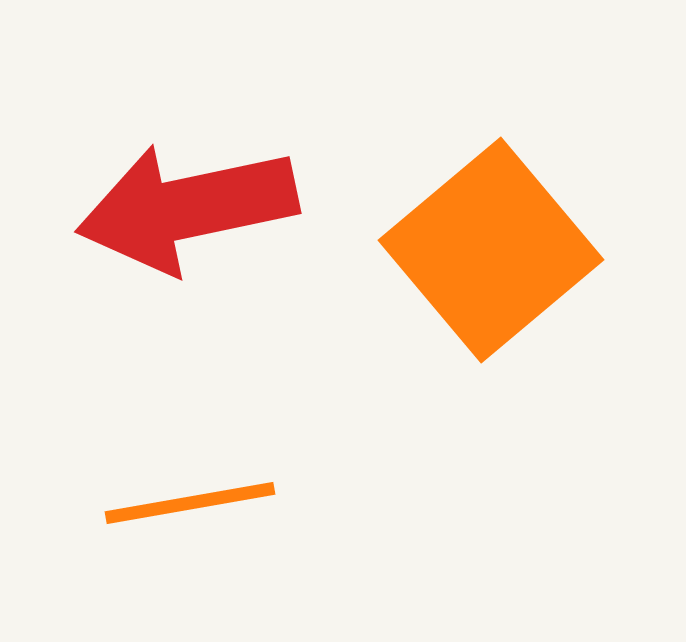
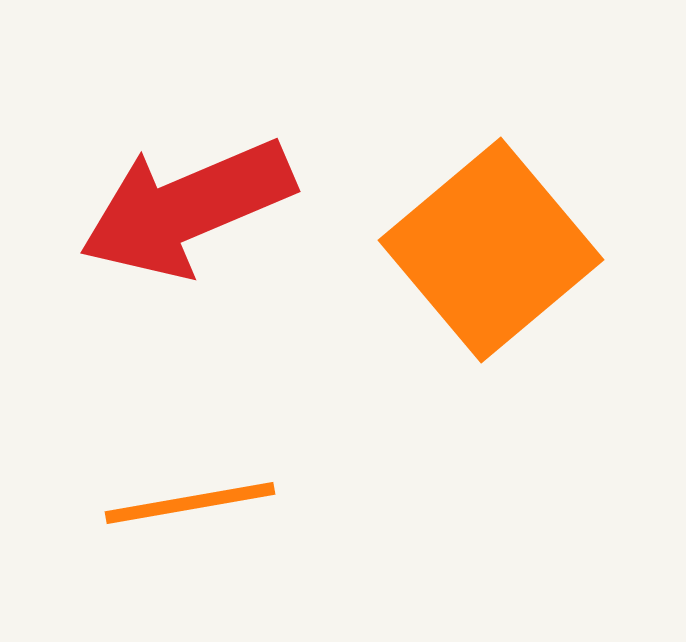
red arrow: rotated 11 degrees counterclockwise
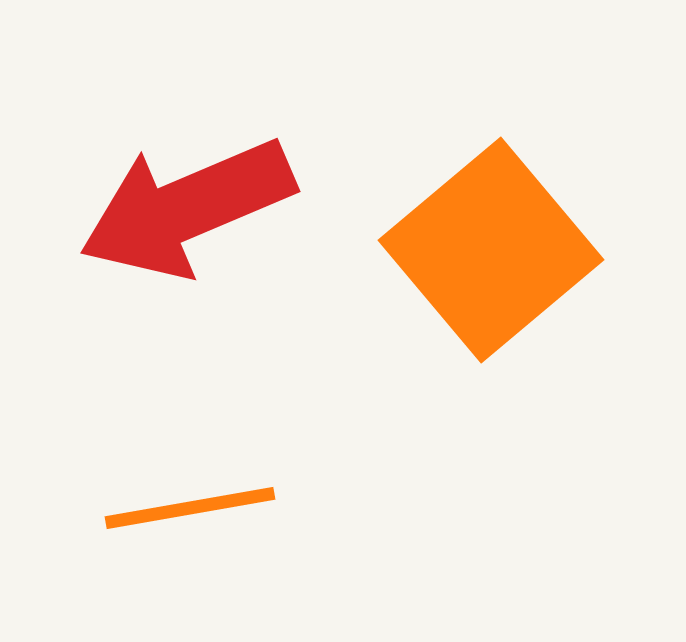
orange line: moved 5 px down
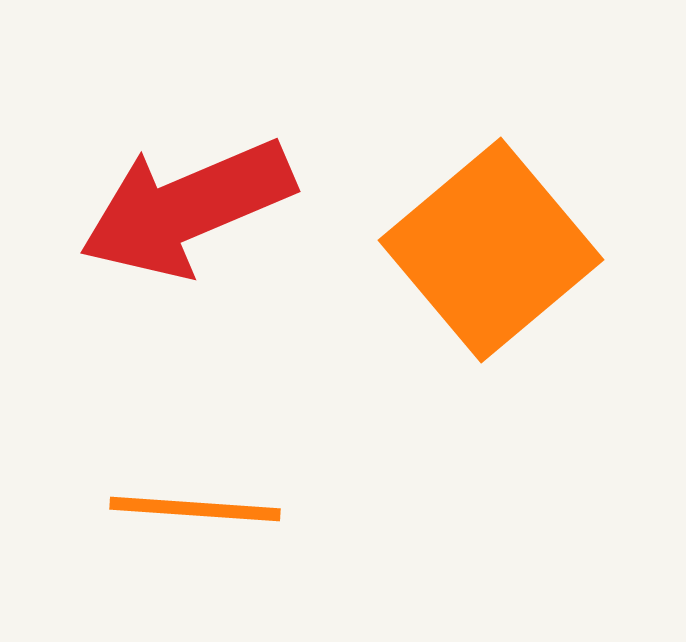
orange line: moved 5 px right, 1 px down; rotated 14 degrees clockwise
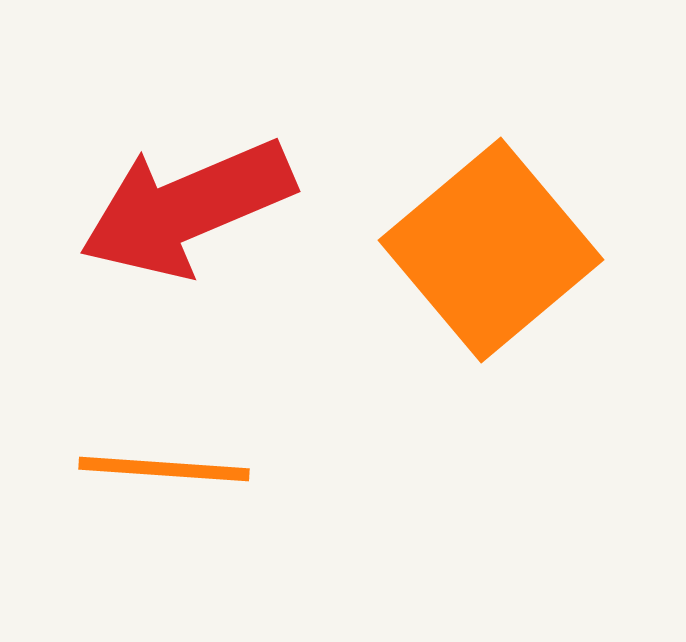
orange line: moved 31 px left, 40 px up
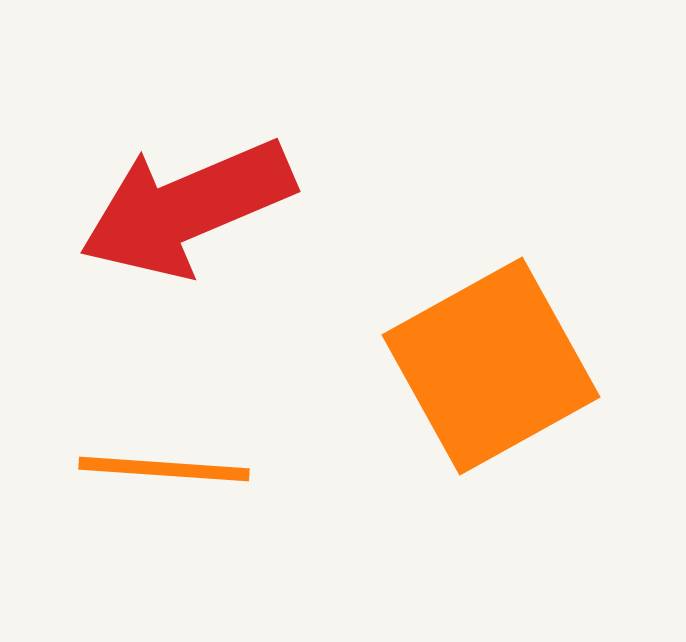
orange square: moved 116 px down; rotated 11 degrees clockwise
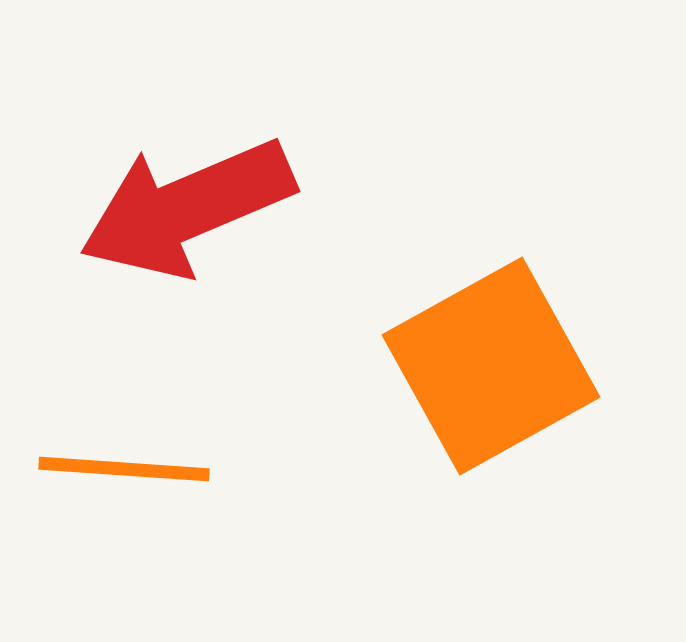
orange line: moved 40 px left
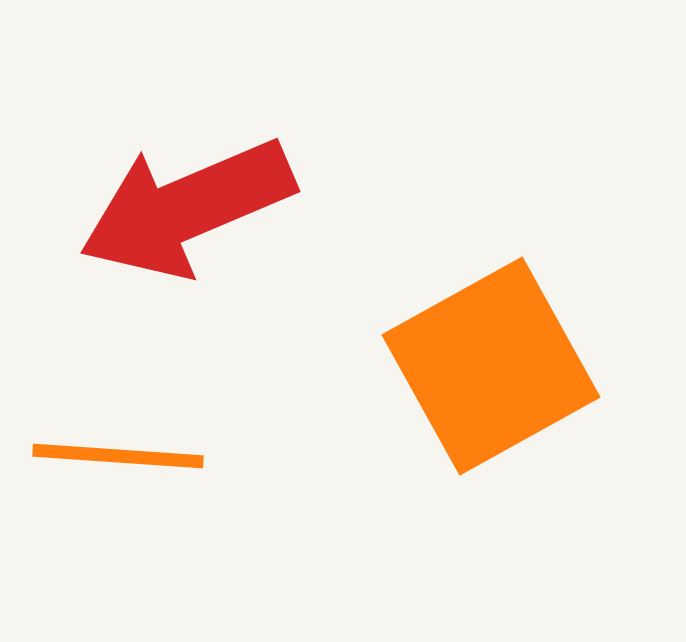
orange line: moved 6 px left, 13 px up
